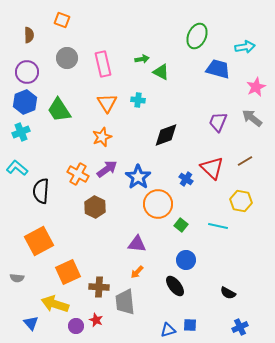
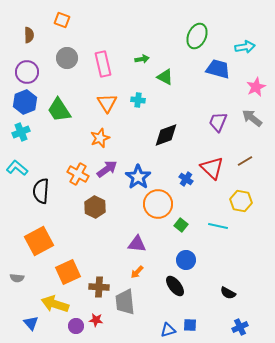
green triangle at (161, 72): moved 4 px right, 5 px down
orange star at (102, 137): moved 2 px left, 1 px down
red star at (96, 320): rotated 16 degrees counterclockwise
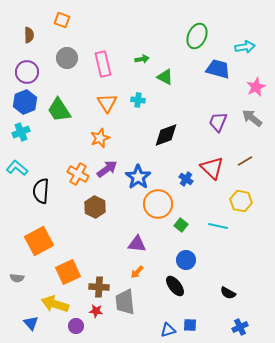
red star at (96, 320): moved 9 px up
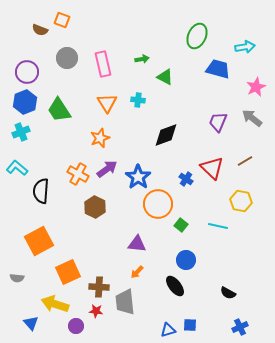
brown semicircle at (29, 35): moved 11 px right, 5 px up; rotated 112 degrees clockwise
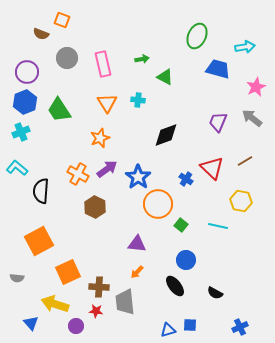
brown semicircle at (40, 30): moved 1 px right, 4 px down
black semicircle at (228, 293): moved 13 px left
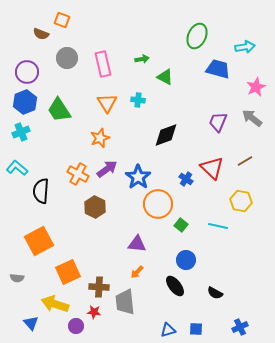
red star at (96, 311): moved 2 px left, 1 px down
blue square at (190, 325): moved 6 px right, 4 px down
